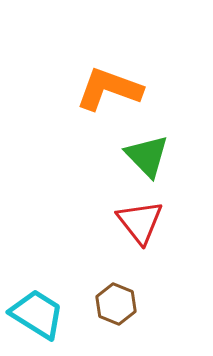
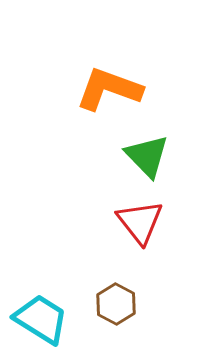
brown hexagon: rotated 6 degrees clockwise
cyan trapezoid: moved 4 px right, 5 px down
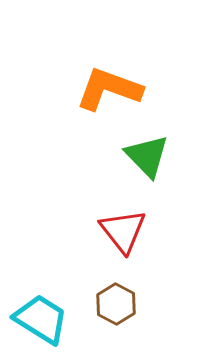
red triangle: moved 17 px left, 9 px down
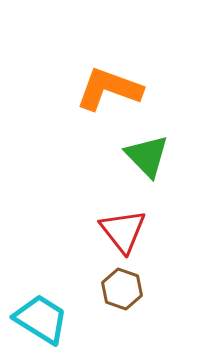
brown hexagon: moved 6 px right, 15 px up; rotated 9 degrees counterclockwise
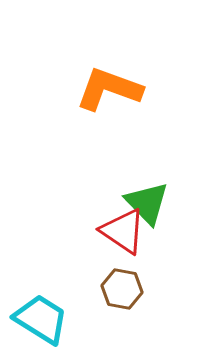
green triangle: moved 47 px down
red triangle: rotated 18 degrees counterclockwise
brown hexagon: rotated 9 degrees counterclockwise
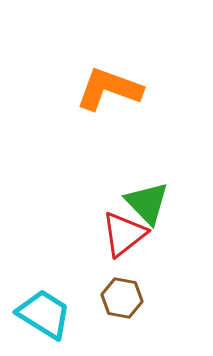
red triangle: moved 1 px right, 3 px down; rotated 48 degrees clockwise
brown hexagon: moved 9 px down
cyan trapezoid: moved 3 px right, 5 px up
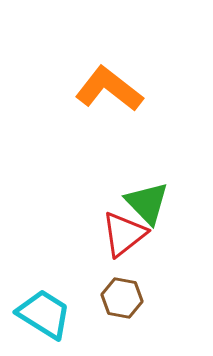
orange L-shape: rotated 18 degrees clockwise
